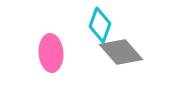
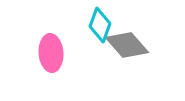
gray diamond: moved 6 px right, 7 px up
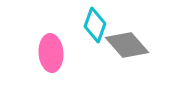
cyan diamond: moved 5 px left
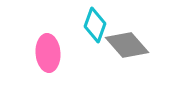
pink ellipse: moved 3 px left
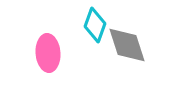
gray diamond: rotated 24 degrees clockwise
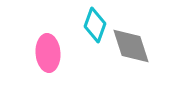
gray diamond: moved 4 px right, 1 px down
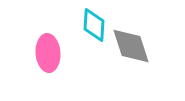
cyan diamond: moved 1 px left; rotated 16 degrees counterclockwise
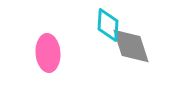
cyan diamond: moved 14 px right
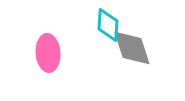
gray diamond: moved 1 px right, 2 px down
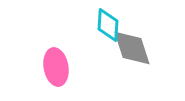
pink ellipse: moved 8 px right, 14 px down; rotated 6 degrees counterclockwise
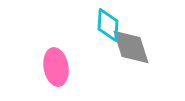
gray diamond: moved 1 px left, 1 px up
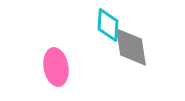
gray diamond: rotated 9 degrees clockwise
